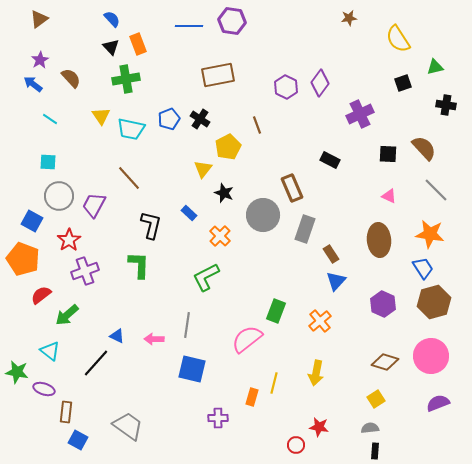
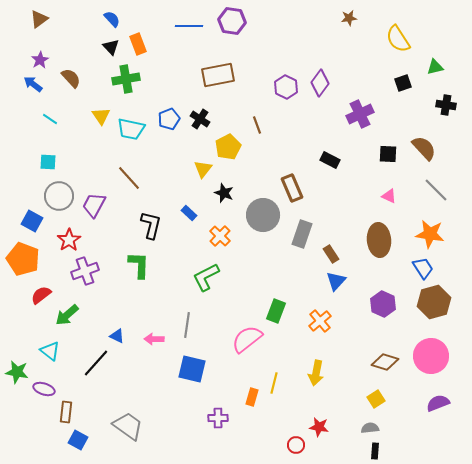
gray rectangle at (305, 229): moved 3 px left, 5 px down
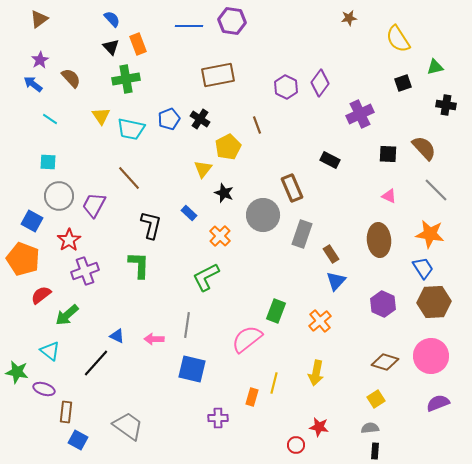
brown hexagon at (434, 302): rotated 12 degrees clockwise
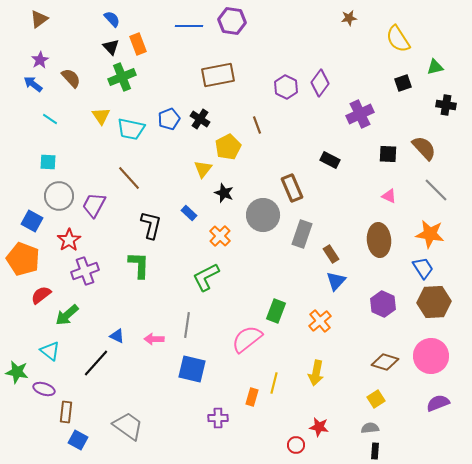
green cross at (126, 79): moved 4 px left, 2 px up; rotated 12 degrees counterclockwise
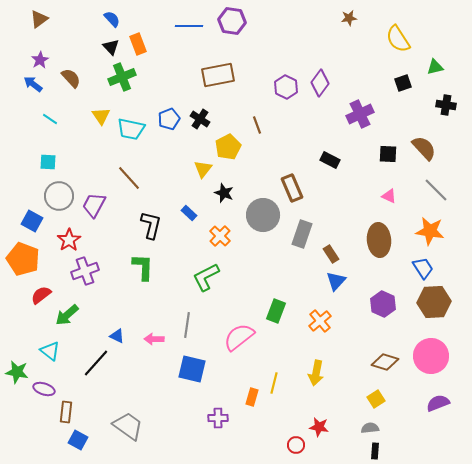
orange star at (430, 234): moved 3 px up
green L-shape at (139, 265): moved 4 px right, 2 px down
pink semicircle at (247, 339): moved 8 px left, 2 px up
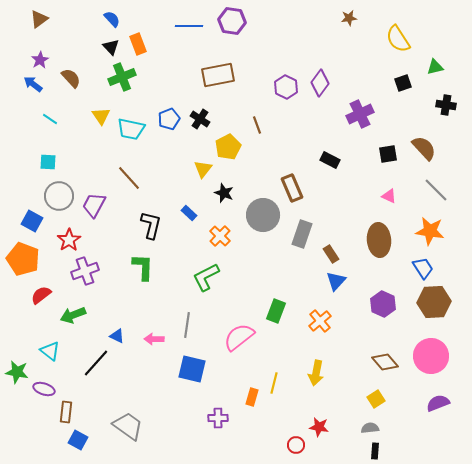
black square at (388, 154): rotated 12 degrees counterclockwise
green arrow at (67, 315): moved 6 px right; rotated 20 degrees clockwise
brown diamond at (385, 362): rotated 32 degrees clockwise
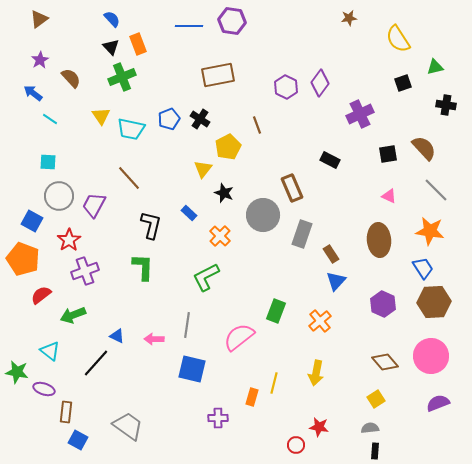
blue arrow at (33, 84): moved 9 px down
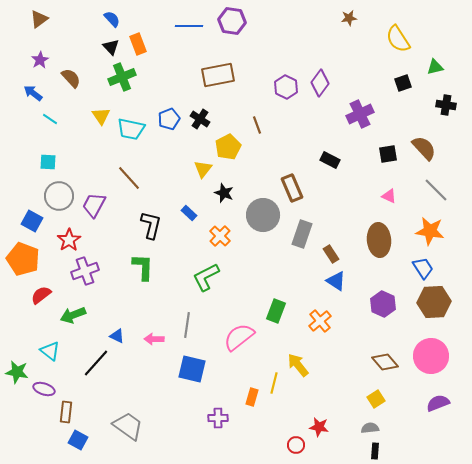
blue triangle at (336, 281): rotated 40 degrees counterclockwise
yellow arrow at (316, 373): moved 18 px left, 8 px up; rotated 130 degrees clockwise
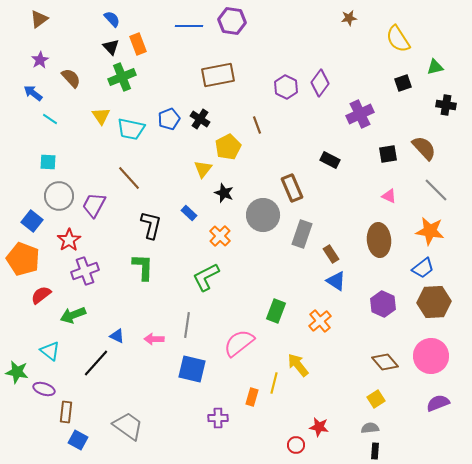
blue square at (32, 221): rotated 10 degrees clockwise
blue trapezoid at (423, 268): rotated 85 degrees clockwise
pink semicircle at (239, 337): moved 6 px down
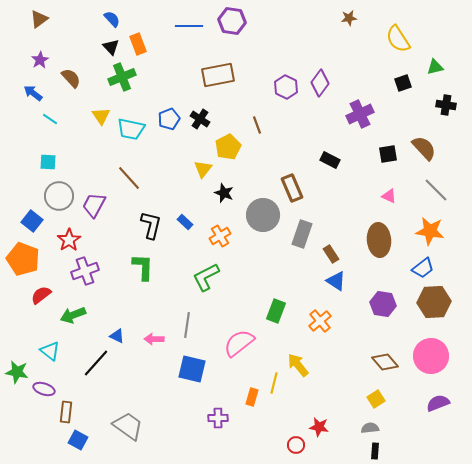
blue rectangle at (189, 213): moved 4 px left, 9 px down
orange cross at (220, 236): rotated 15 degrees clockwise
purple hexagon at (383, 304): rotated 15 degrees counterclockwise
